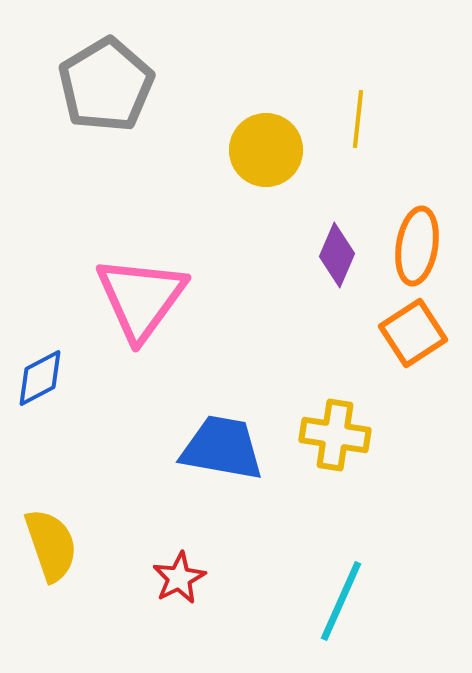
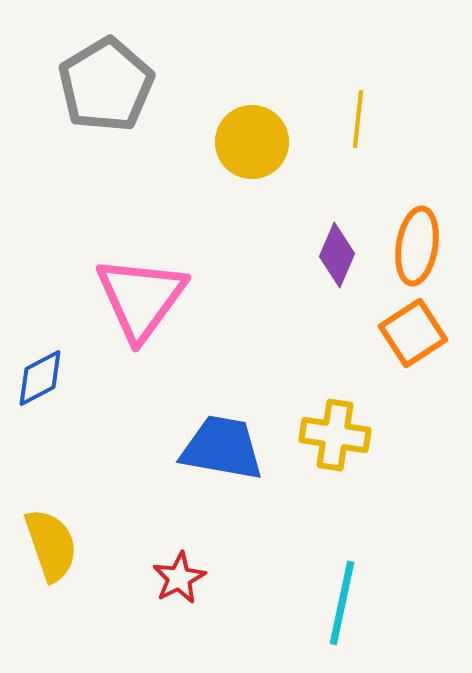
yellow circle: moved 14 px left, 8 px up
cyan line: moved 1 px right, 2 px down; rotated 12 degrees counterclockwise
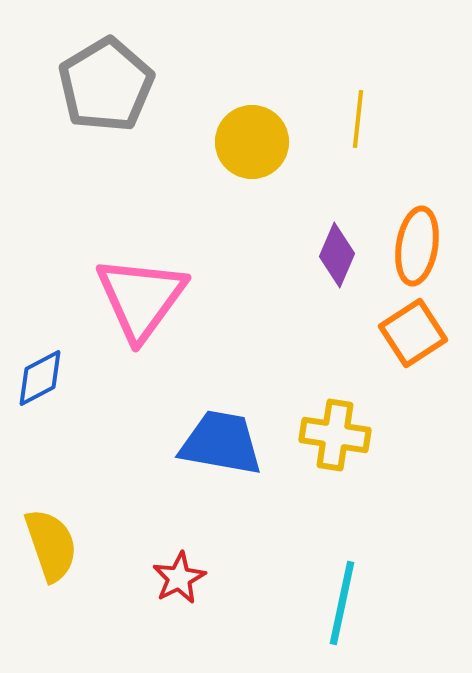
blue trapezoid: moved 1 px left, 5 px up
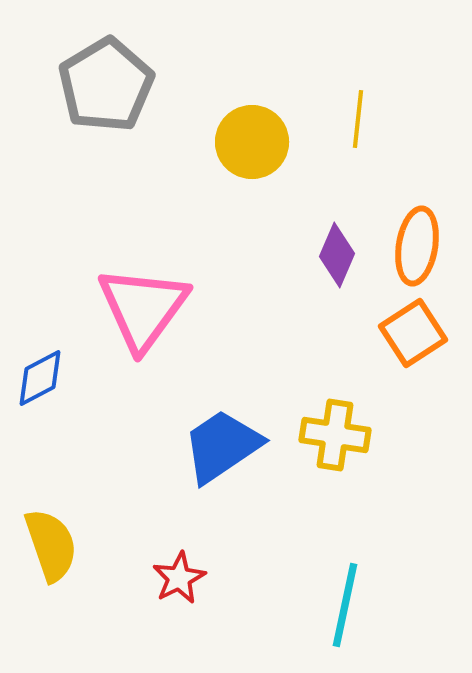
pink triangle: moved 2 px right, 10 px down
blue trapezoid: moved 1 px right, 3 px down; rotated 44 degrees counterclockwise
cyan line: moved 3 px right, 2 px down
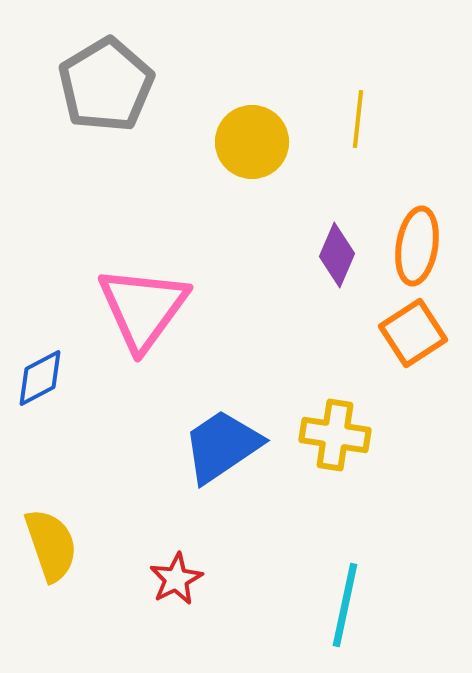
red star: moved 3 px left, 1 px down
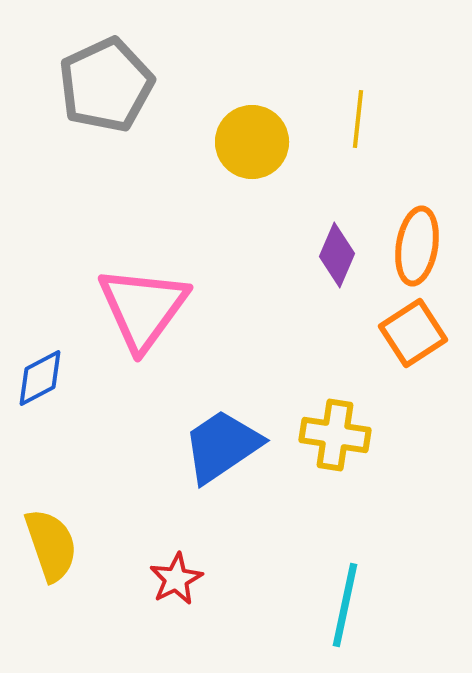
gray pentagon: rotated 6 degrees clockwise
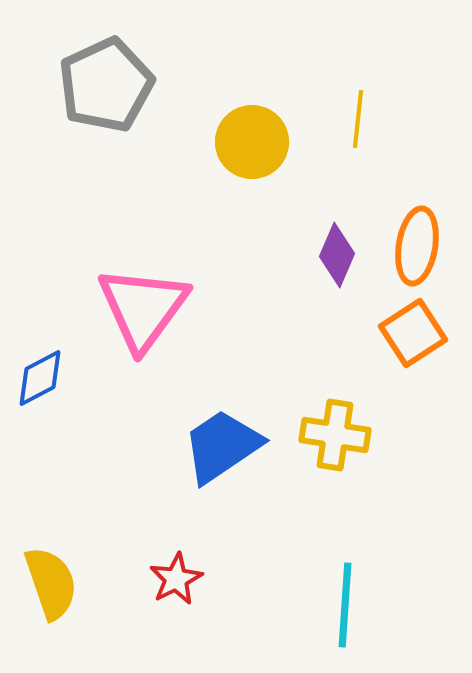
yellow semicircle: moved 38 px down
cyan line: rotated 8 degrees counterclockwise
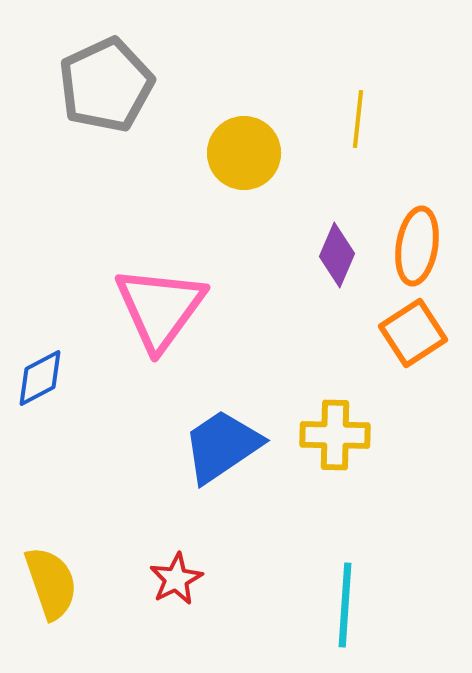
yellow circle: moved 8 px left, 11 px down
pink triangle: moved 17 px right
yellow cross: rotated 8 degrees counterclockwise
